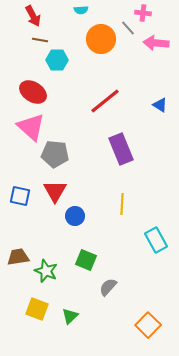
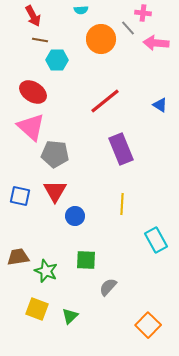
green square: rotated 20 degrees counterclockwise
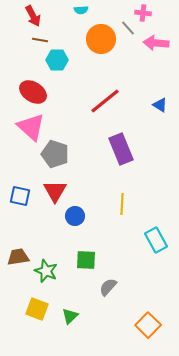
gray pentagon: rotated 12 degrees clockwise
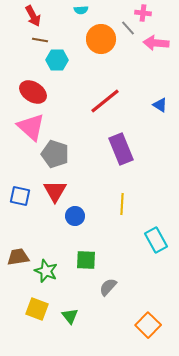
green triangle: rotated 24 degrees counterclockwise
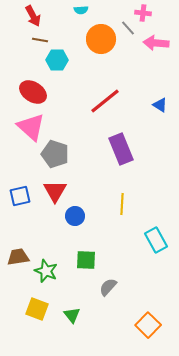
blue square: rotated 25 degrees counterclockwise
green triangle: moved 2 px right, 1 px up
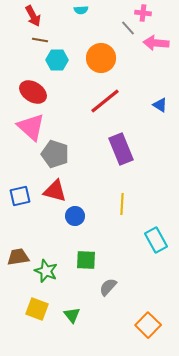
orange circle: moved 19 px down
red triangle: rotated 45 degrees counterclockwise
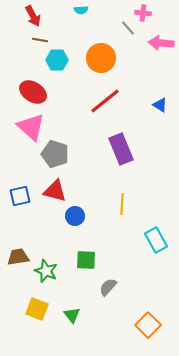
pink arrow: moved 5 px right
